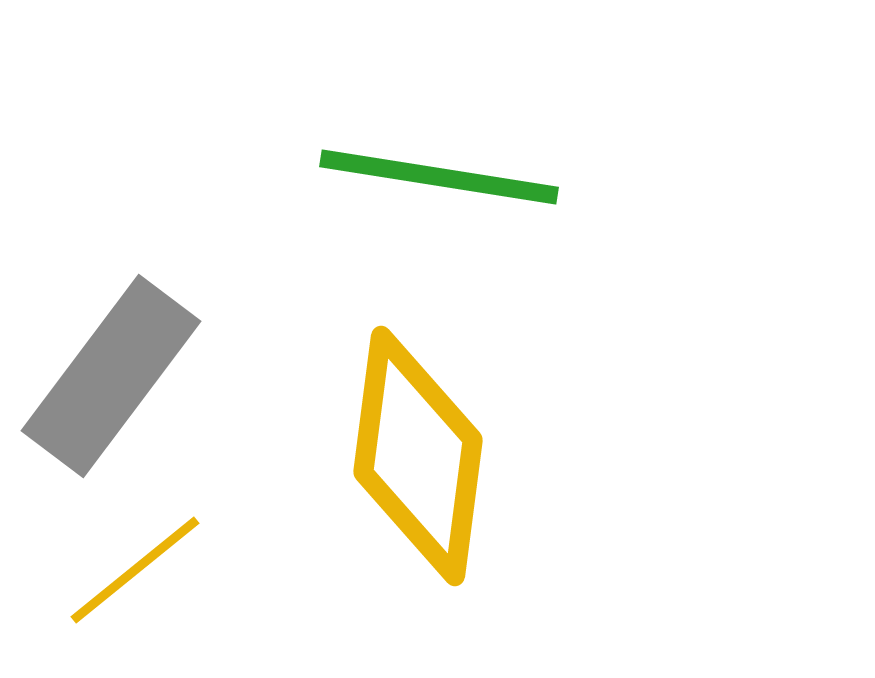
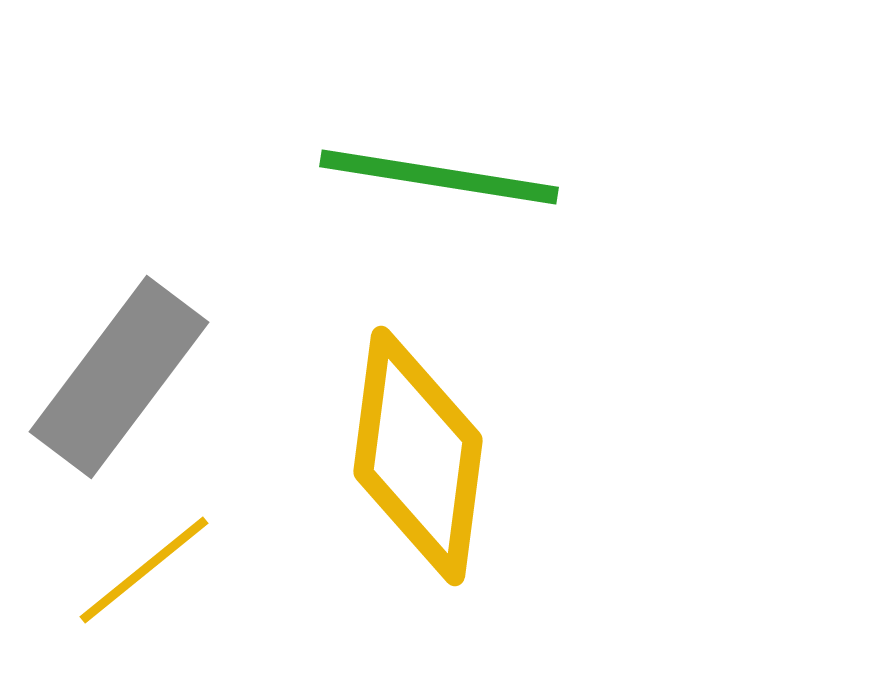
gray rectangle: moved 8 px right, 1 px down
yellow line: moved 9 px right
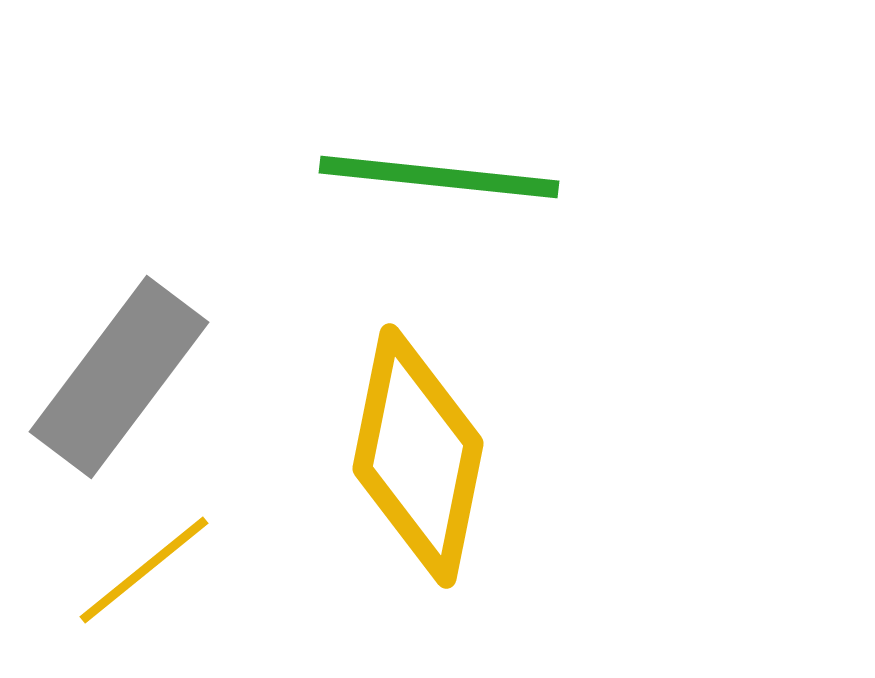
green line: rotated 3 degrees counterclockwise
yellow diamond: rotated 4 degrees clockwise
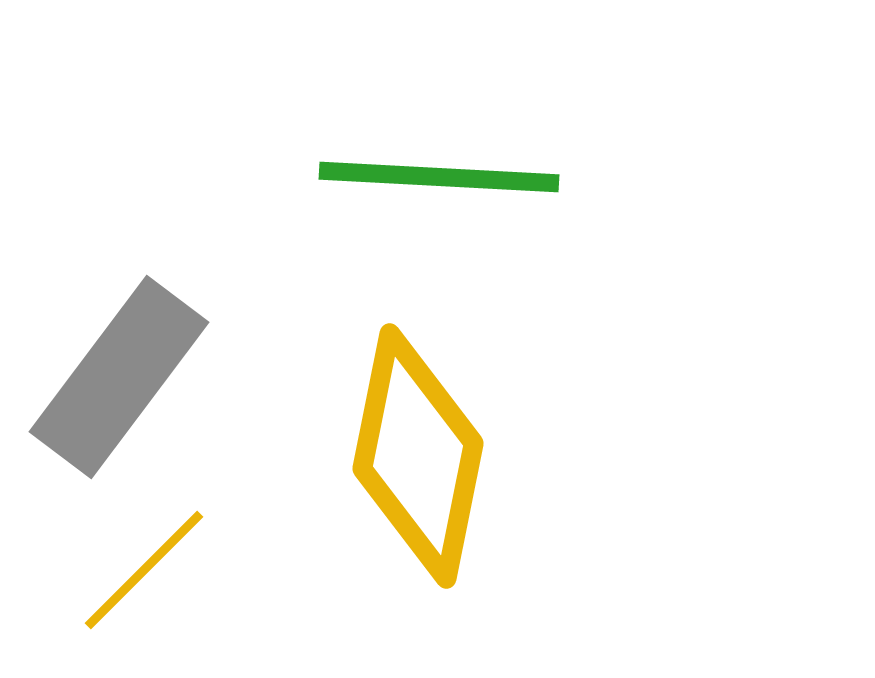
green line: rotated 3 degrees counterclockwise
yellow line: rotated 6 degrees counterclockwise
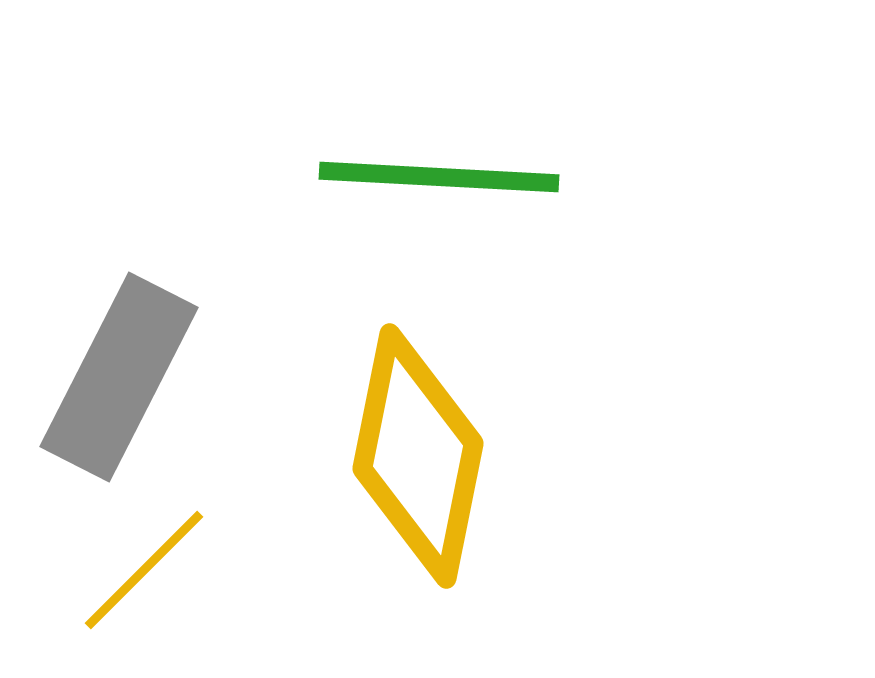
gray rectangle: rotated 10 degrees counterclockwise
